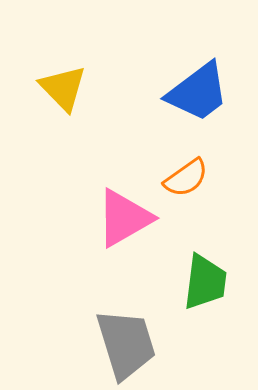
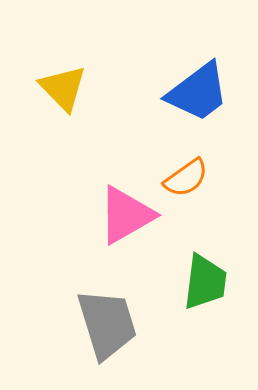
pink triangle: moved 2 px right, 3 px up
gray trapezoid: moved 19 px left, 20 px up
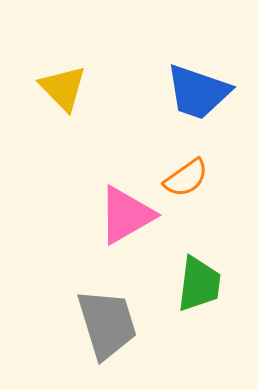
blue trapezoid: rotated 56 degrees clockwise
green trapezoid: moved 6 px left, 2 px down
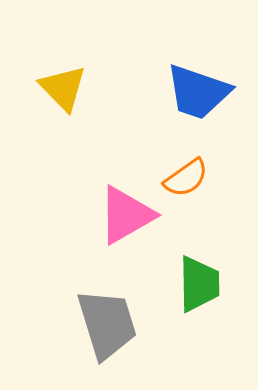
green trapezoid: rotated 8 degrees counterclockwise
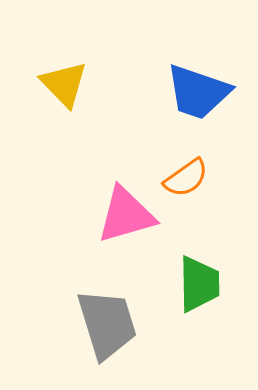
yellow triangle: moved 1 px right, 4 px up
pink triangle: rotated 14 degrees clockwise
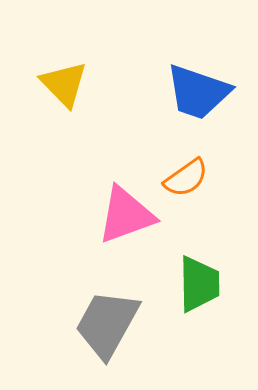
pink triangle: rotated 4 degrees counterclockwise
gray trapezoid: rotated 134 degrees counterclockwise
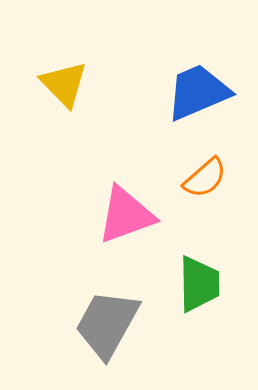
blue trapezoid: rotated 138 degrees clockwise
orange semicircle: moved 19 px right; rotated 6 degrees counterclockwise
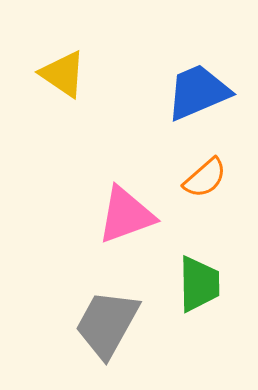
yellow triangle: moved 1 px left, 10 px up; rotated 12 degrees counterclockwise
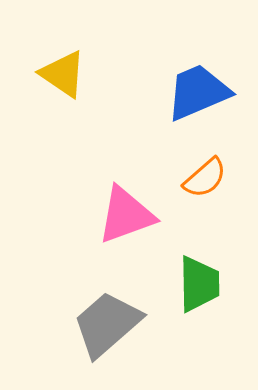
gray trapezoid: rotated 20 degrees clockwise
